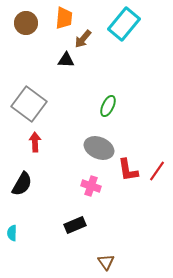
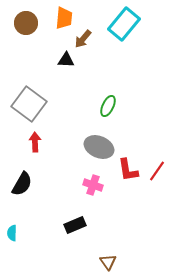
gray ellipse: moved 1 px up
pink cross: moved 2 px right, 1 px up
brown triangle: moved 2 px right
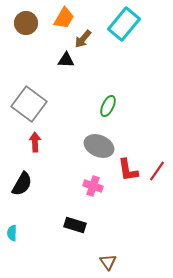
orange trapezoid: rotated 25 degrees clockwise
gray ellipse: moved 1 px up
pink cross: moved 1 px down
black rectangle: rotated 40 degrees clockwise
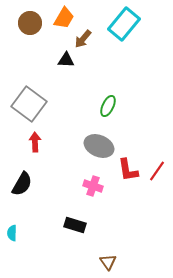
brown circle: moved 4 px right
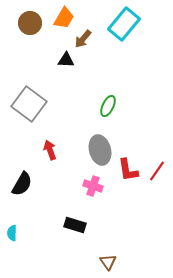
red arrow: moved 15 px right, 8 px down; rotated 18 degrees counterclockwise
gray ellipse: moved 1 px right, 4 px down; rotated 52 degrees clockwise
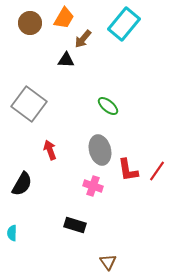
green ellipse: rotated 75 degrees counterclockwise
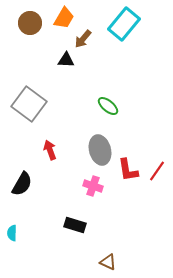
brown triangle: rotated 30 degrees counterclockwise
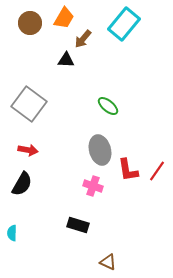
red arrow: moved 22 px left; rotated 120 degrees clockwise
black rectangle: moved 3 px right
